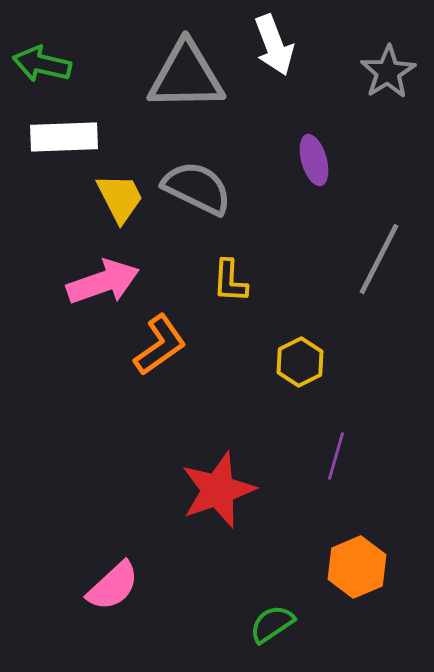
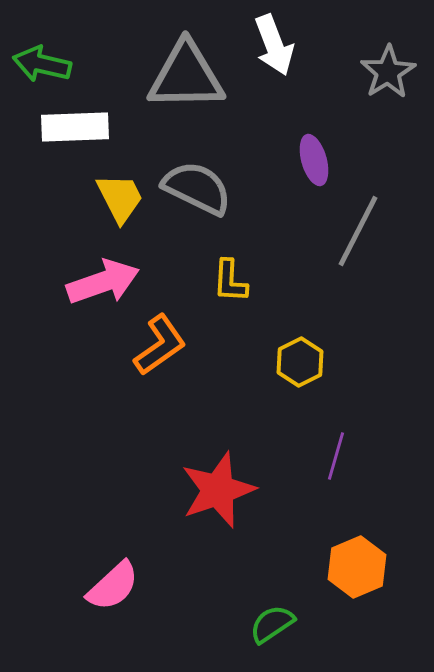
white rectangle: moved 11 px right, 10 px up
gray line: moved 21 px left, 28 px up
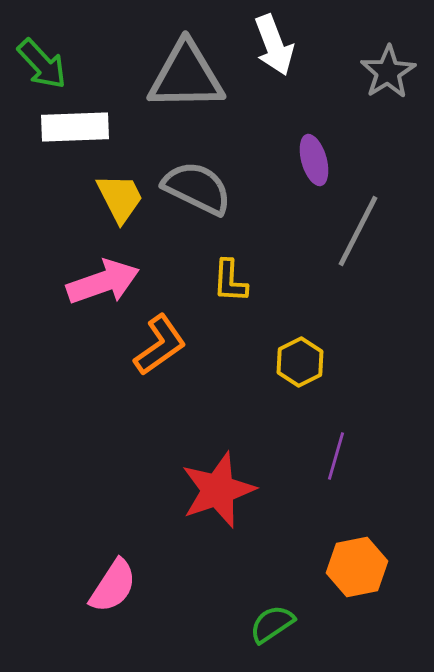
green arrow: rotated 146 degrees counterclockwise
orange hexagon: rotated 12 degrees clockwise
pink semicircle: rotated 14 degrees counterclockwise
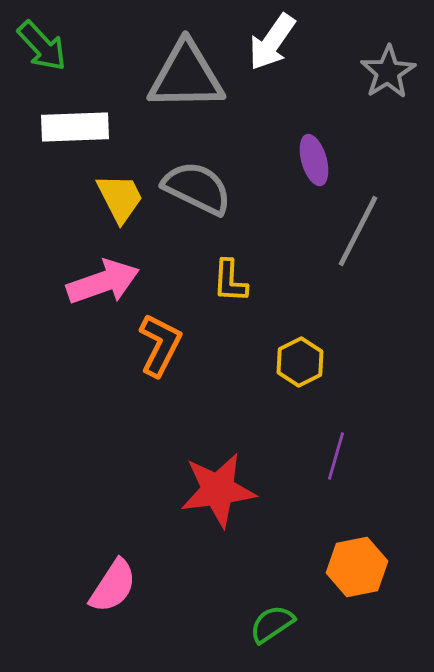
white arrow: moved 2 px left, 3 px up; rotated 56 degrees clockwise
green arrow: moved 18 px up
orange L-shape: rotated 28 degrees counterclockwise
red star: rotated 12 degrees clockwise
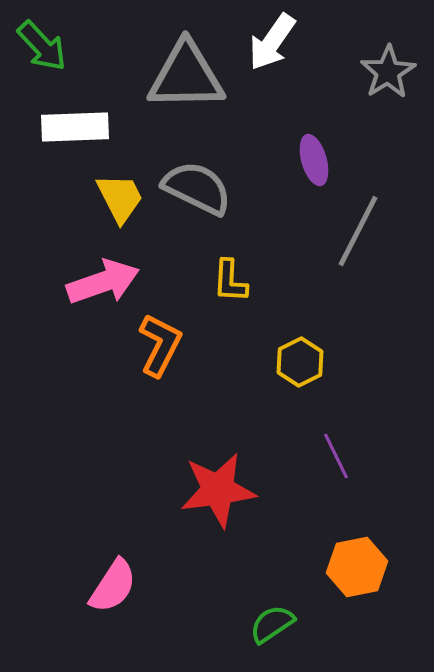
purple line: rotated 42 degrees counterclockwise
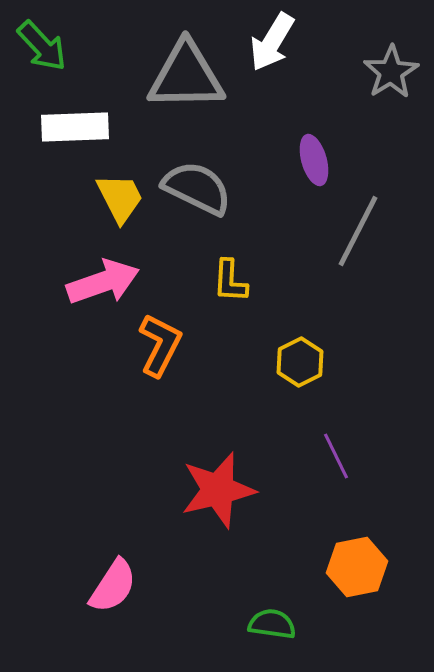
white arrow: rotated 4 degrees counterclockwise
gray star: moved 3 px right
red star: rotated 6 degrees counterclockwise
green semicircle: rotated 42 degrees clockwise
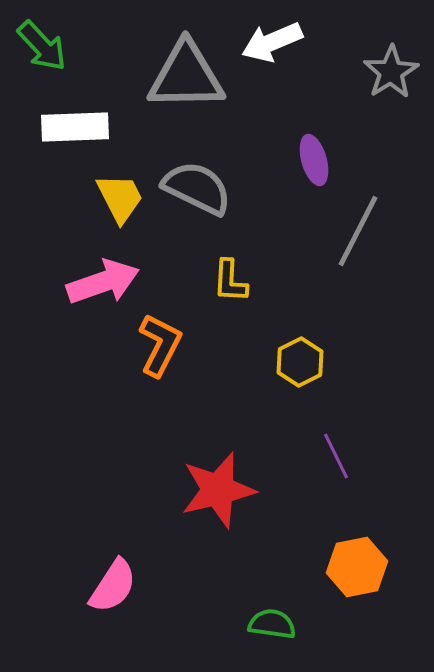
white arrow: rotated 36 degrees clockwise
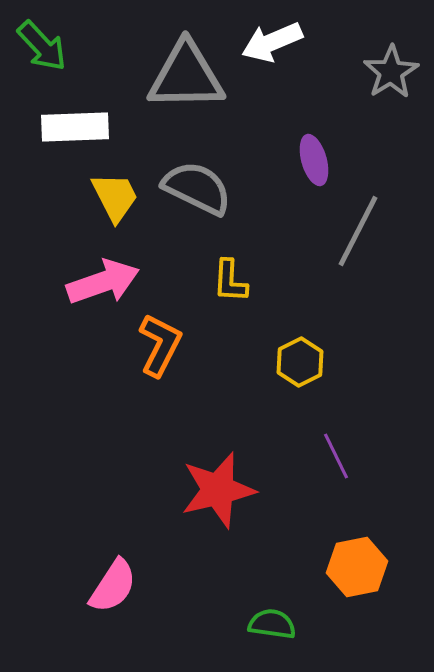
yellow trapezoid: moved 5 px left, 1 px up
